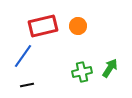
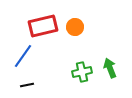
orange circle: moved 3 px left, 1 px down
green arrow: rotated 54 degrees counterclockwise
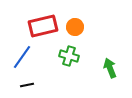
blue line: moved 1 px left, 1 px down
green cross: moved 13 px left, 16 px up; rotated 30 degrees clockwise
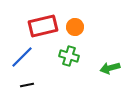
blue line: rotated 10 degrees clockwise
green arrow: rotated 84 degrees counterclockwise
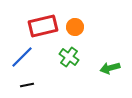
green cross: moved 1 px down; rotated 18 degrees clockwise
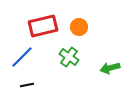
orange circle: moved 4 px right
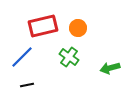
orange circle: moved 1 px left, 1 px down
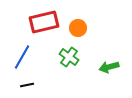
red rectangle: moved 1 px right, 4 px up
blue line: rotated 15 degrees counterclockwise
green arrow: moved 1 px left, 1 px up
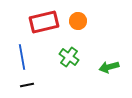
orange circle: moved 7 px up
blue line: rotated 40 degrees counterclockwise
